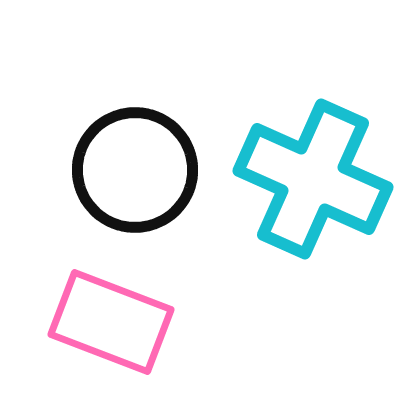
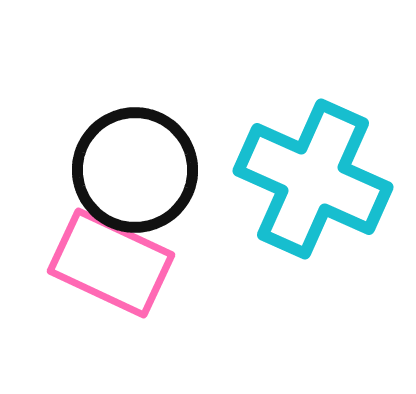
pink rectangle: moved 59 px up; rotated 4 degrees clockwise
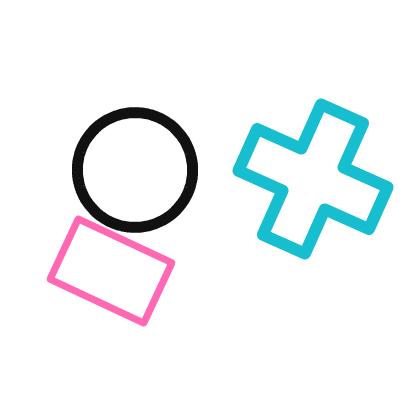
pink rectangle: moved 8 px down
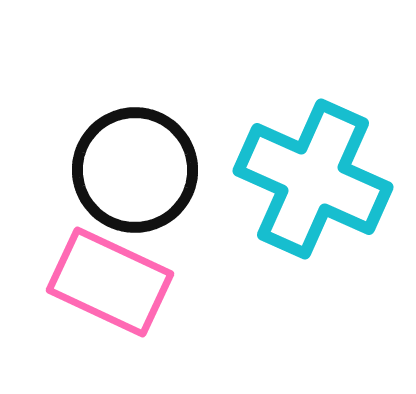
pink rectangle: moved 1 px left, 11 px down
